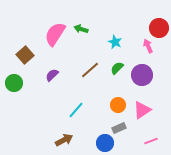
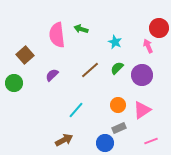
pink semicircle: moved 2 px right, 1 px down; rotated 40 degrees counterclockwise
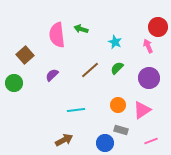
red circle: moved 1 px left, 1 px up
purple circle: moved 7 px right, 3 px down
cyan line: rotated 42 degrees clockwise
gray rectangle: moved 2 px right, 2 px down; rotated 40 degrees clockwise
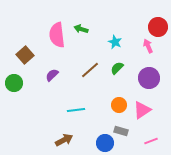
orange circle: moved 1 px right
gray rectangle: moved 1 px down
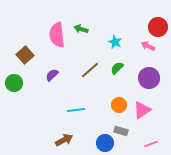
pink arrow: rotated 40 degrees counterclockwise
pink line: moved 3 px down
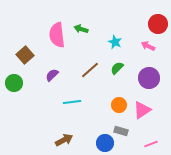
red circle: moved 3 px up
cyan line: moved 4 px left, 8 px up
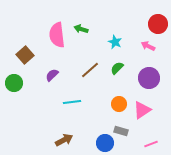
orange circle: moved 1 px up
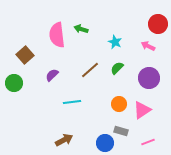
pink line: moved 3 px left, 2 px up
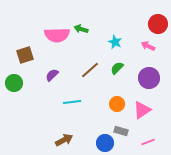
pink semicircle: rotated 85 degrees counterclockwise
brown square: rotated 24 degrees clockwise
orange circle: moved 2 px left
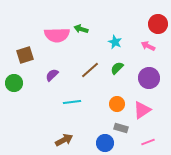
gray rectangle: moved 3 px up
